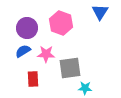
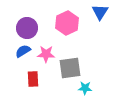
pink hexagon: moved 6 px right; rotated 15 degrees clockwise
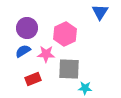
pink hexagon: moved 2 px left, 11 px down
gray square: moved 1 px left, 1 px down; rotated 10 degrees clockwise
red rectangle: rotated 70 degrees clockwise
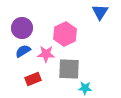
purple circle: moved 5 px left
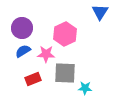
gray square: moved 4 px left, 4 px down
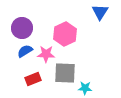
blue semicircle: moved 2 px right
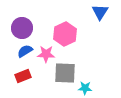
red rectangle: moved 10 px left, 3 px up
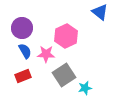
blue triangle: rotated 24 degrees counterclockwise
pink hexagon: moved 1 px right, 2 px down
blue semicircle: rotated 91 degrees clockwise
gray square: moved 1 px left, 2 px down; rotated 35 degrees counterclockwise
cyan star: rotated 16 degrees counterclockwise
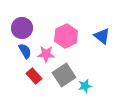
blue triangle: moved 2 px right, 24 px down
red rectangle: moved 11 px right; rotated 70 degrees clockwise
cyan star: moved 2 px up
